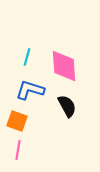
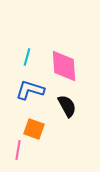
orange square: moved 17 px right, 8 px down
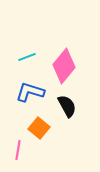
cyan line: rotated 54 degrees clockwise
pink diamond: rotated 44 degrees clockwise
blue L-shape: moved 2 px down
orange square: moved 5 px right, 1 px up; rotated 20 degrees clockwise
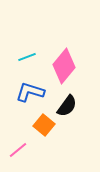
black semicircle: rotated 65 degrees clockwise
orange square: moved 5 px right, 3 px up
pink line: rotated 42 degrees clockwise
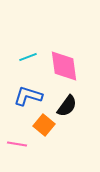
cyan line: moved 1 px right
pink diamond: rotated 48 degrees counterclockwise
blue L-shape: moved 2 px left, 4 px down
pink line: moved 1 px left, 6 px up; rotated 48 degrees clockwise
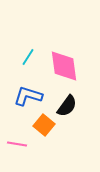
cyan line: rotated 36 degrees counterclockwise
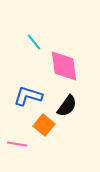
cyan line: moved 6 px right, 15 px up; rotated 72 degrees counterclockwise
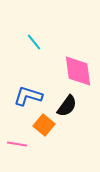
pink diamond: moved 14 px right, 5 px down
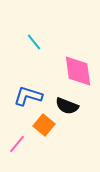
black semicircle: rotated 75 degrees clockwise
pink line: rotated 60 degrees counterclockwise
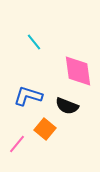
orange square: moved 1 px right, 4 px down
